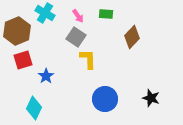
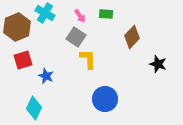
pink arrow: moved 2 px right
brown hexagon: moved 4 px up
blue star: rotated 14 degrees counterclockwise
black star: moved 7 px right, 34 px up
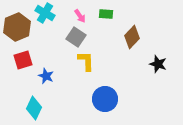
yellow L-shape: moved 2 px left, 2 px down
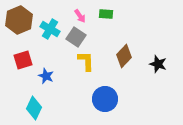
cyan cross: moved 5 px right, 16 px down
brown hexagon: moved 2 px right, 7 px up
brown diamond: moved 8 px left, 19 px down
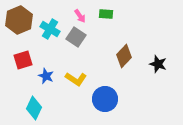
yellow L-shape: moved 10 px left, 18 px down; rotated 125 degrees clockwise
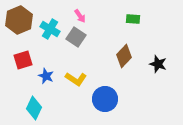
green rectangle: moved 27 px right, 5 px down
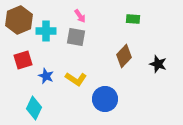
cyan cross: moved 4 px left, 2 px down; rotated 30 degrees counterclockwise
gray square: rotated 24 degrees counterclockwise
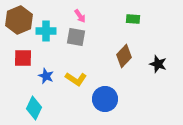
red square: moved 2 px up; rotated 18 degrees clockwise
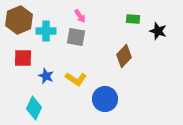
black star: moved 33 px up
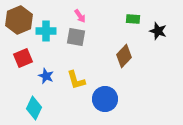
red square: rotated 24 degrees counterclockwise
yellow L-shape: moved 1 px down; rotated 40 degrees clockwise
